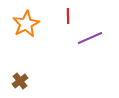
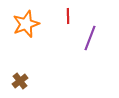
orange star: rotated 8 degrees clockwise
purple line: rotated 45 degrees counterclockwise
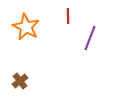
orange star: moved 3 px down; rotated 24 degrees counterclockwise
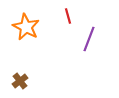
red line: rotated 14 degrees counterclockwise
purple line: moved 1 px left, 1 px down
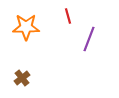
orange star: rotated 28 degrees counterclockwise
brown cross: moved 2 px right, 3 px up
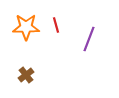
red line: moved 12 px left, 9 px down
brown cross: moved 4 px right, 3 px up
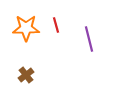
orange star: moved 1 px down
purple line: rotated 35 degrees counterclockwise
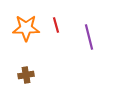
purple line: moved 2 px up
brown cross: rotated 28 degrees clockwise
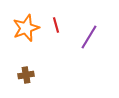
orange star: rotated 20 degrees counterclockwise
purple line: rotated 45 degrees clockwise
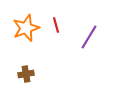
brown cross: moved 1 px up
